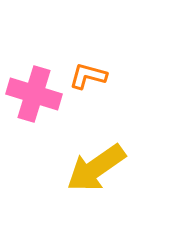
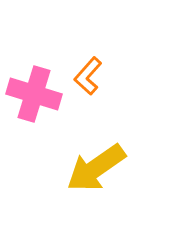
orange L-shape: rotated 63 degrees counterclockwise
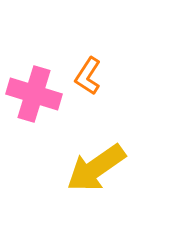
orange L-shape: rotated 9 degrees counterclockwise
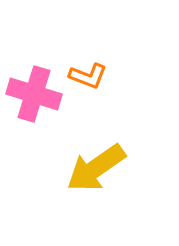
orange L-shape: rotated 102 degrees counterclockwise
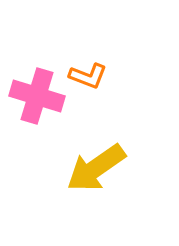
pink cross: moved 3 px right, 2 px down
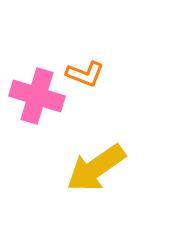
orange L-shape: moved 3 px left, 2 px up
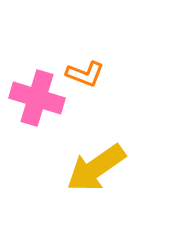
pink cross: moved 2 px down
